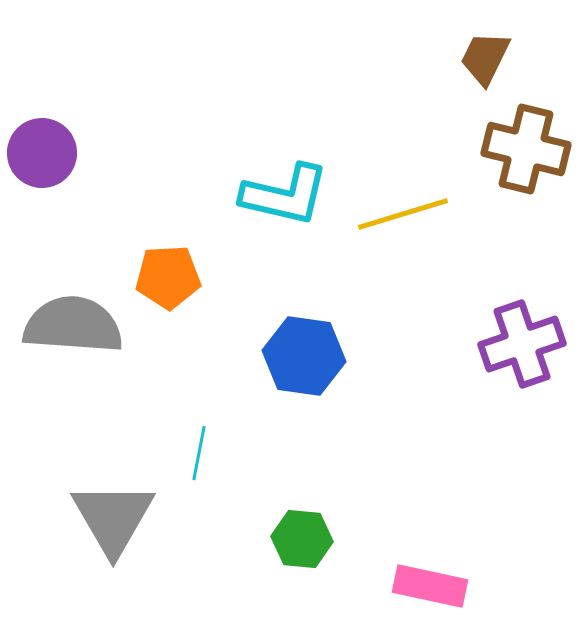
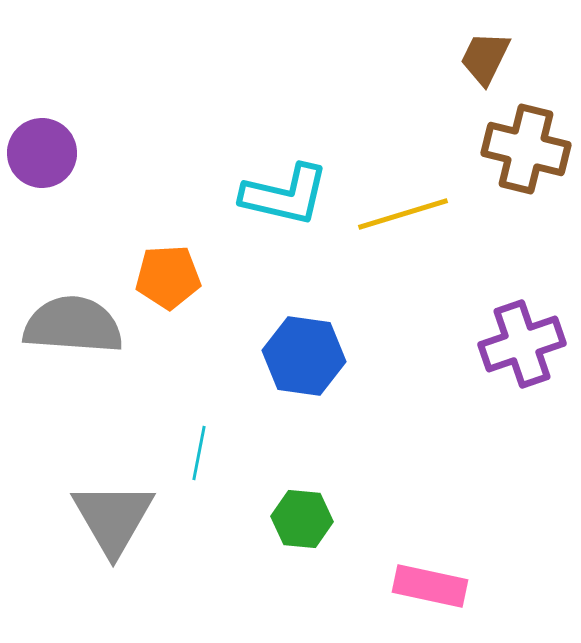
green hexagon: moved 20 px up
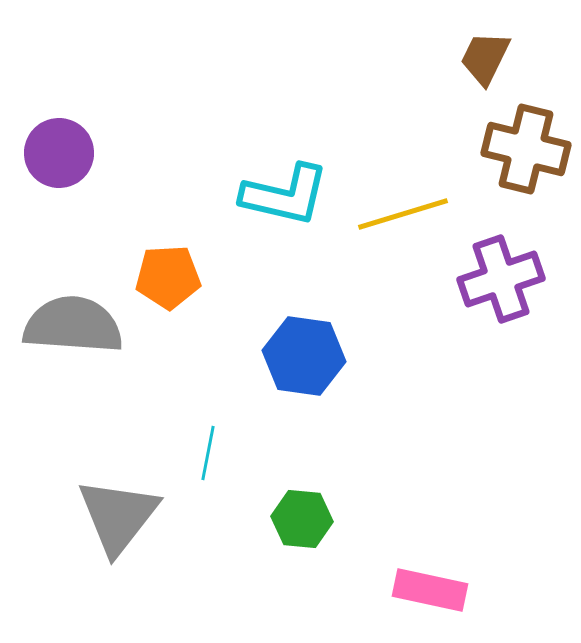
purple circle: moved 17 px right
purple cross: moved 21 px left, 65 px up
cyan line: moved 9 px right
gray triangle: moved 5 px right, 2 px up; rotated 8 degrees clockwise
pink rectangle: moved 4 px down
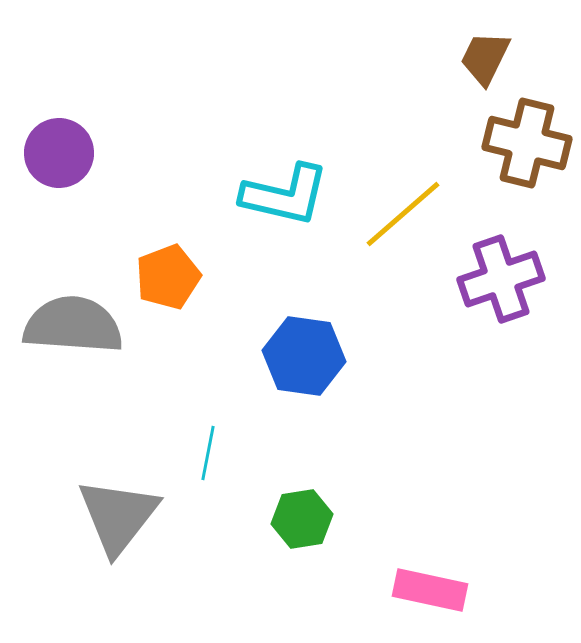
brown cross: moved 1 px right, 6 px up
yellow line: rotated 24 degrees counterclockwise
orange pentagon: rotated 18 degrees counterclockwise
green hexagon: rotated 14 degrees counterclockwise
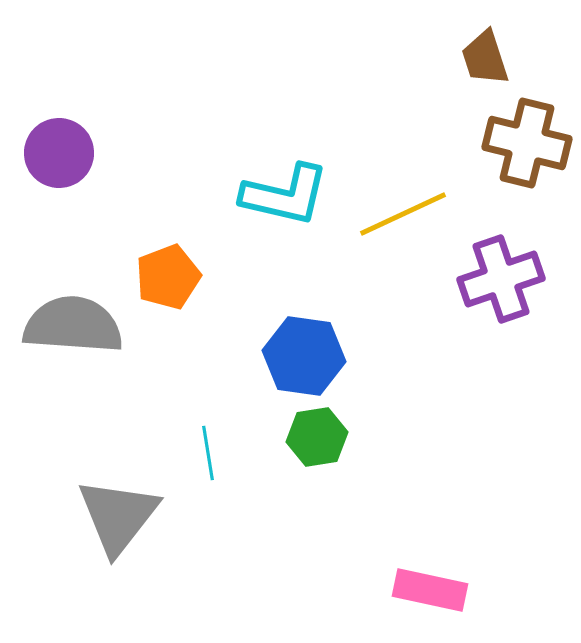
brown trapezoid: rotated 44 degrees counterclockwise
yellow line: rotated 16 degrees clockwise
cyan line: rotated 20 degrees counterclockwise
green hexagon: moved 15 px right, 82 px up
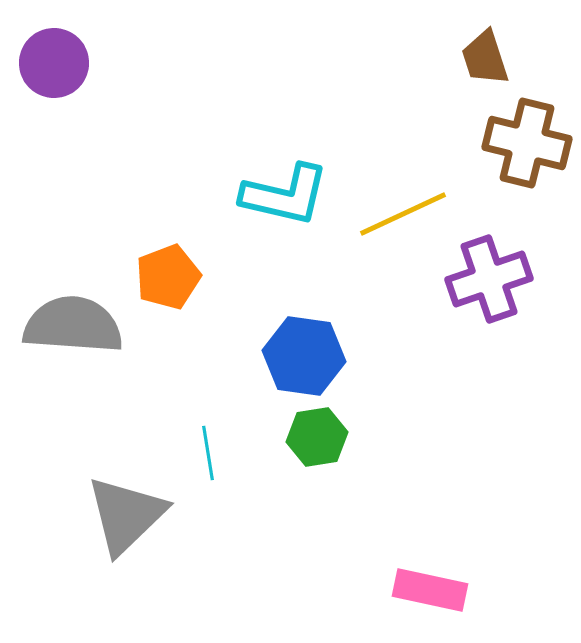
purple circle: moved 5 px left, 90 px up
purple cross: moved 12 px left
gray triangle: moved 8 px right, 1 px up; rotated 8 degrees clockwise
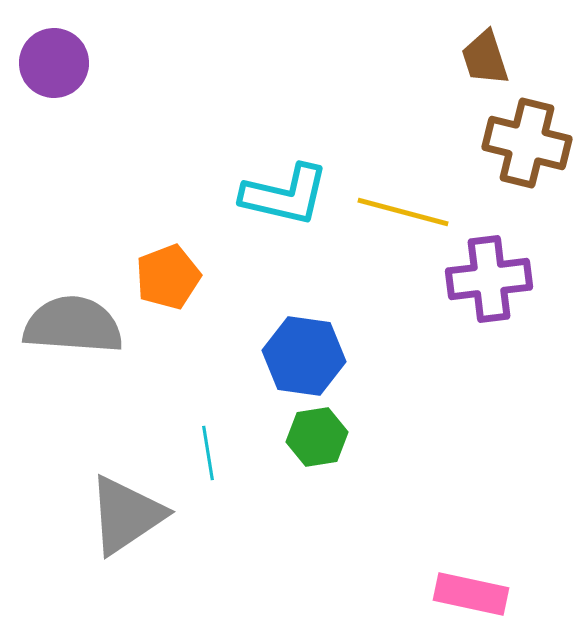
yellow line: moved 2 px up; rotated 40 degrees clockwise
purple cross: rotated 12 degrees clockwise
gray triangle: rotated 10 degrees clockwise
pink rectangle: moved 41 px right, 4 px down
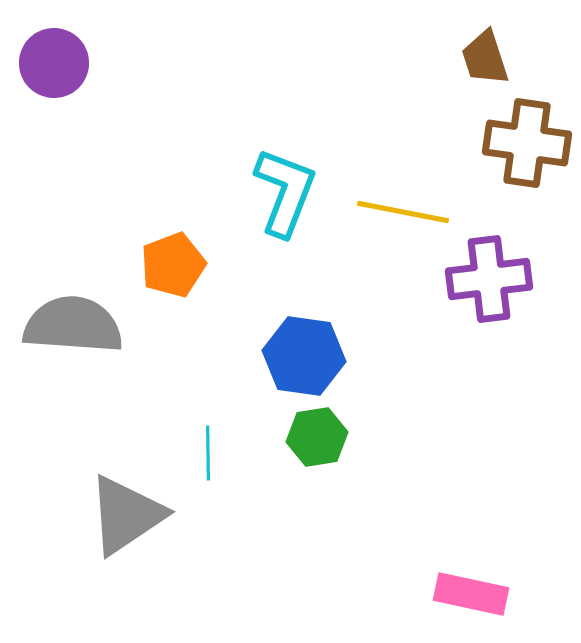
brown cross: rotated 6 degrees counterclockwise
cyan L-shape: moved 3 px up; rotated 82 degrees counterclockwise
yellow line: rotated 4 degrees counterclockwise
orange pentagon: moved 5 px right, 12 px up
cyan line: rotated 8 degrees clockwise
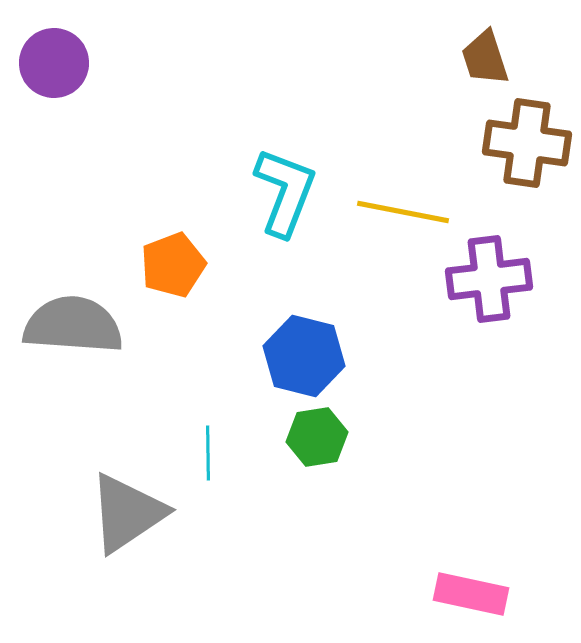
blue hexagon: rotated 6 degrees clockwise
gray triangle: moved 1 px right, 2 px up
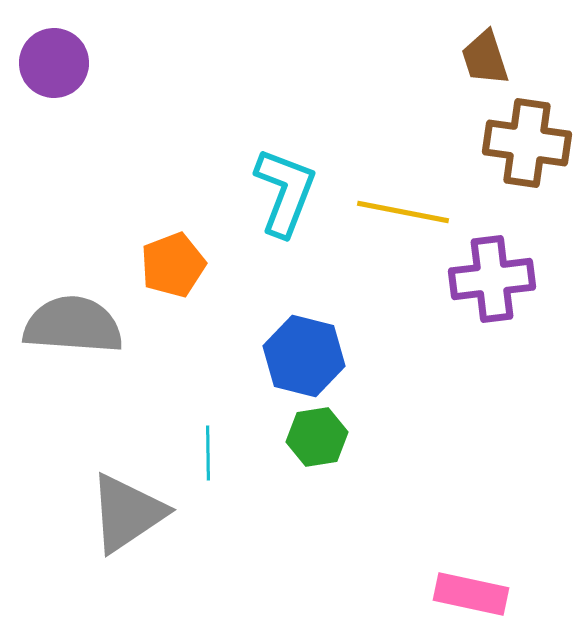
purple cross: moved 3 px right
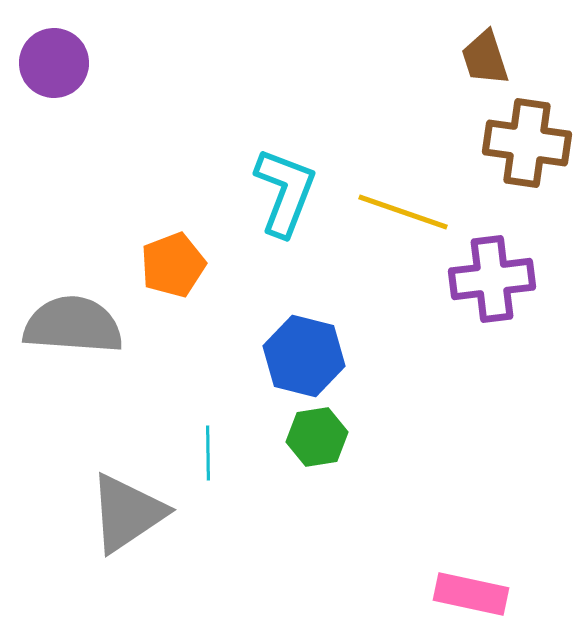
yellow line: rotated 8 degrees clockwise
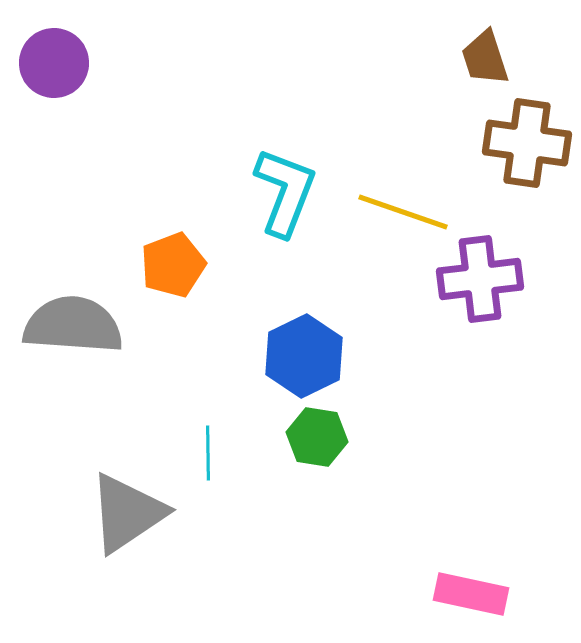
purple cross: moved 12 px left
blue hexagon: rotated 20 degrees clockwise
green hexagon: rotated 18 degrees clockwise
